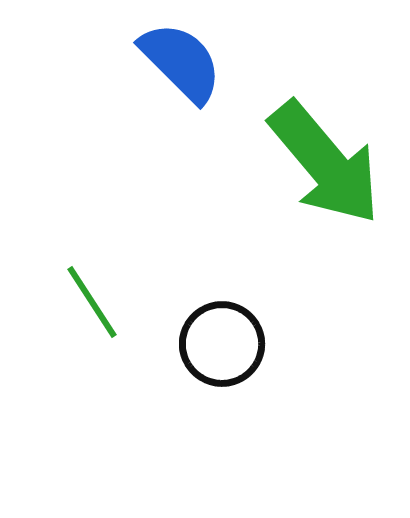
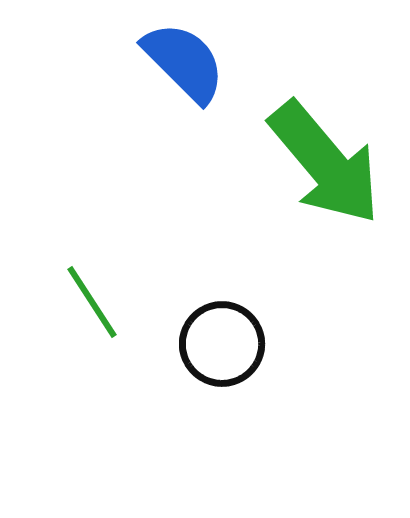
blue semicircle: moved 3 px right
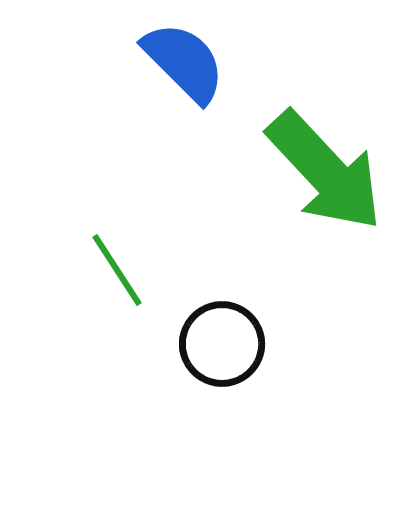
green arrow: moved 8 px down; rotated 3 degrees counterclockwise
green line: moved 25 px right, 32 px up
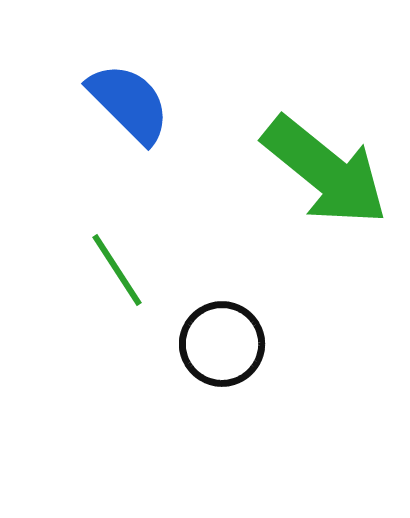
blue semicircle: moved 55 px left, 41 px down
green arrow: rotated 8 degrees counterclockwise
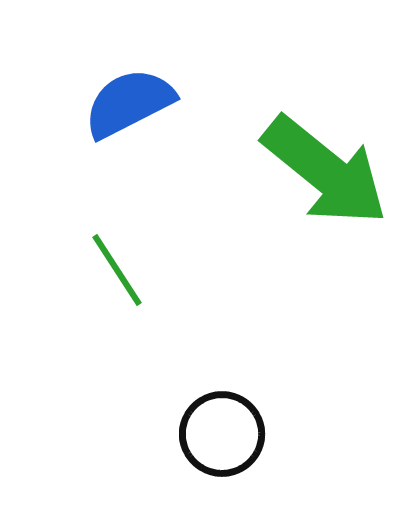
blue semicircle: rotated 72 degrees counterclockwise
black circle: moved 90 px down
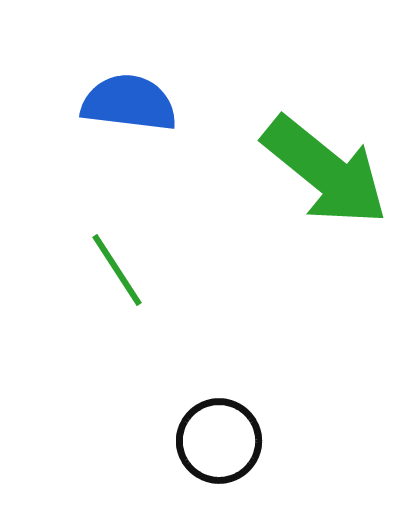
blue semicircle: rotated 34 degrees clockwise
black circle: moved 3 px left, 7 px down
